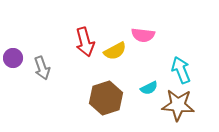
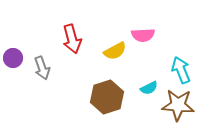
pink semicircle: rotated 10 degrees counterclockwise
red arrow: moved 13 px left, 3 px up
brown hexagon: moved 1 px right, 1 px up
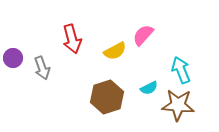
pink semicircle: rotated 135 degrees clockwise
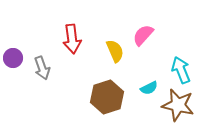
red arrow: rotated 8 degrees clockwise
yellow semicircle: rotated 85 degrees counterclockwise
brown star: rotated 8 degrees clockwise
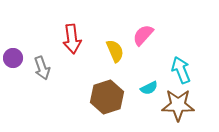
brown star: rotated 12 degrees counterclockwise
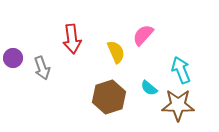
yellow semicircle: moved 1 px right, 1 px down
cyan semicircle: rotated 66 degrees clockwise
brown hexagon: moved 2 px right
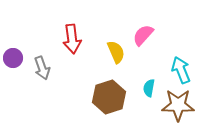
cyan semicircle: rotated 60 degrees clockwise
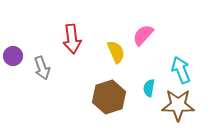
purple circle: moved 2 px up
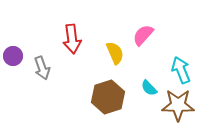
yellow semicircle: moved 1 px left, 1 px down
cyan semicircle: rotated 54 degrees counterclockwise
brown hexagon: moved 1 px left
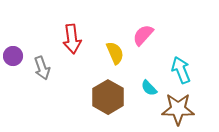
brown hexagon: rotated 12 degrees counterclockwise
brown star: moved 4 px down
